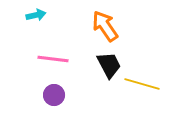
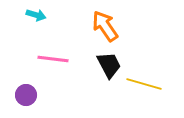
cyan arrow: rotated 30 degrees clockwise
yellow line: moved 2 px right
purple circle: moved 28 px left
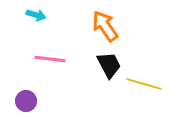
pink line: moved 3 px left
purple circle: moved 6 px down
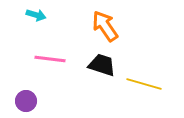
black trapezoid: moved 7 px left; rotated 44 degrees counterclockwise
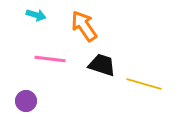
orange arrow: moved 21 px left
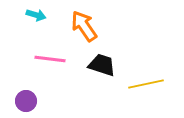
yellow line: moved 2 px right; rotated 28 degrees counterclockwise
